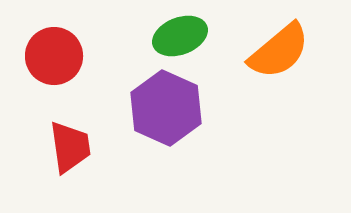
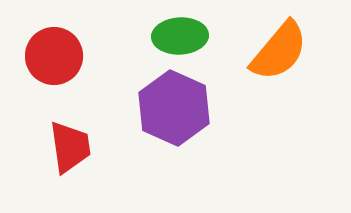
green ellipse: rotated 18 degrees clockwise
orange semicircle: rotated 10 degrees counterclockwise
purple hexagon: moved 8 px right
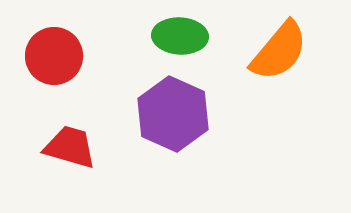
green ellipse: rotated 6 degrees clockwise
purple hexagon: moved 1 px left, 6 px down
red trapezoid: rotated 66 degrees counterclockwise
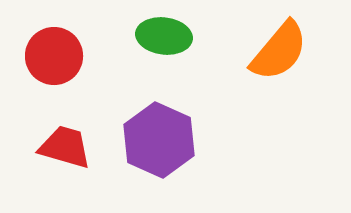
green ellipse: moved 16 px left; rotated 4 degrees clockwise
purple hexagon: moved 14 px left, 26 px down
red trapezoid: moved 5 px left
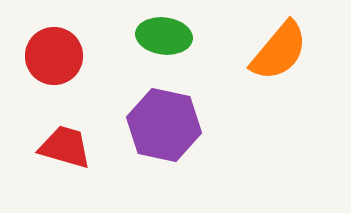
purple hexagon: moved 5 px right, 15 px up; rotated 12 degrees counterclockwise
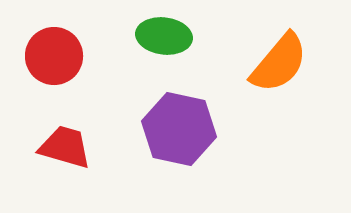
orange semicircle: moved 12 px down
purple hexagon: moved 15 px right, 4 px down
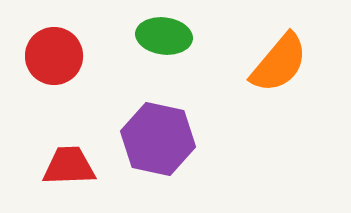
purple hexagon: moved 21 px left, 10 px down
red trapezoid: moved 4 px right, 19 px down; rotated 18 degrees counterclockwise
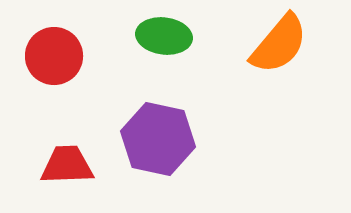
orange semicircle: moved 19 px up
red trapezoid: moved 2 px left, 1 px up
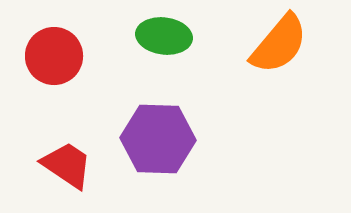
purple hexagon: rotated 10 degrees counterclockwise
red trapezoid: rotated 36 degrees clockwise
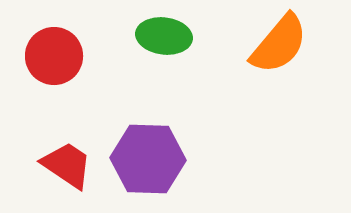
purple hexagon: moved 10 px left, 20 px down
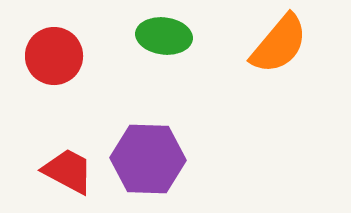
red trapezoid: moved 1 px right, 6 px down; rotated 6 degrees counterclockwise
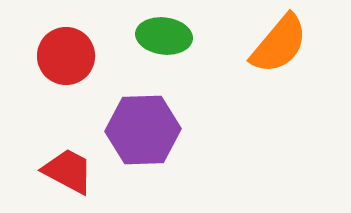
red circle: moved 12 px right
purple hexagon: moved 5 px left, 29 px up; rotated 4 degrees counterclockwise
